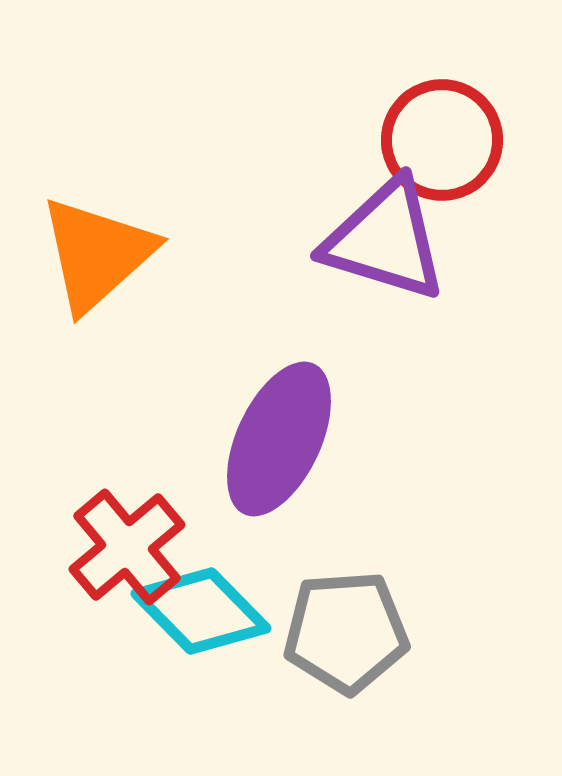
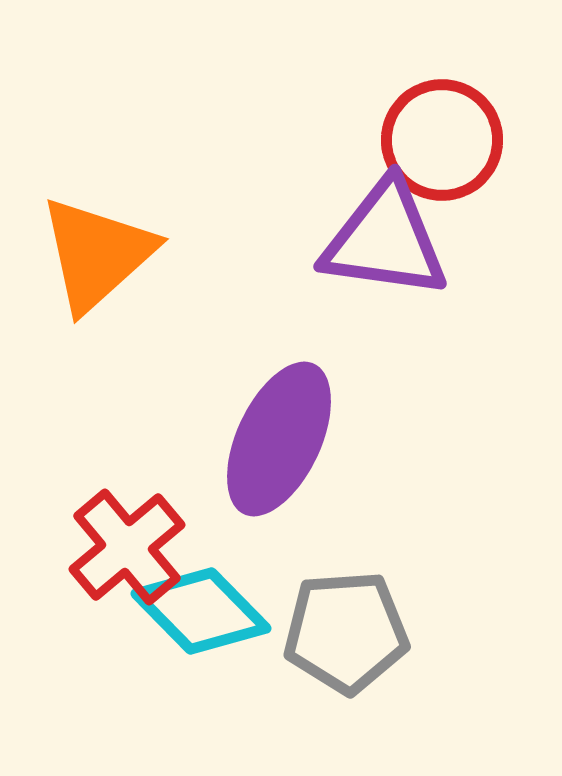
purple triangle: rotated 9 degrees counterclockwise
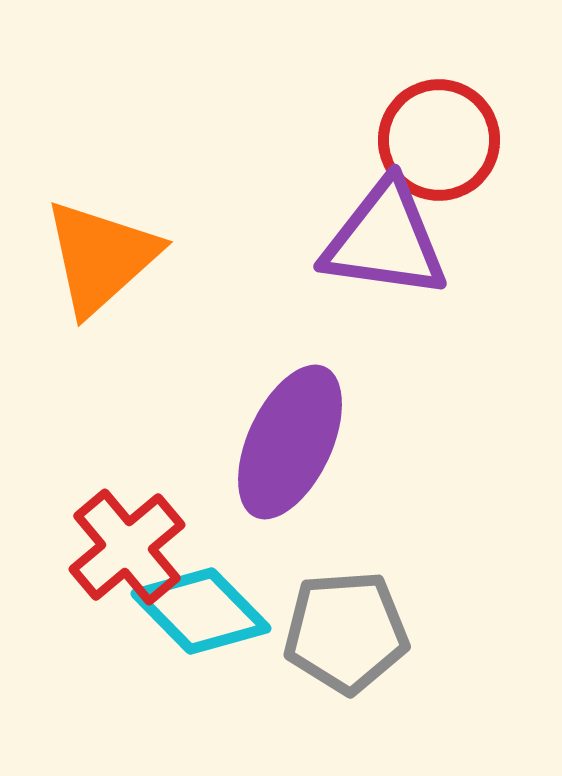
red circle: moved 3 px left
orange triangle: moved 4 px right, 3 px down
purple ellipse: moved 11 px right, 3 px down
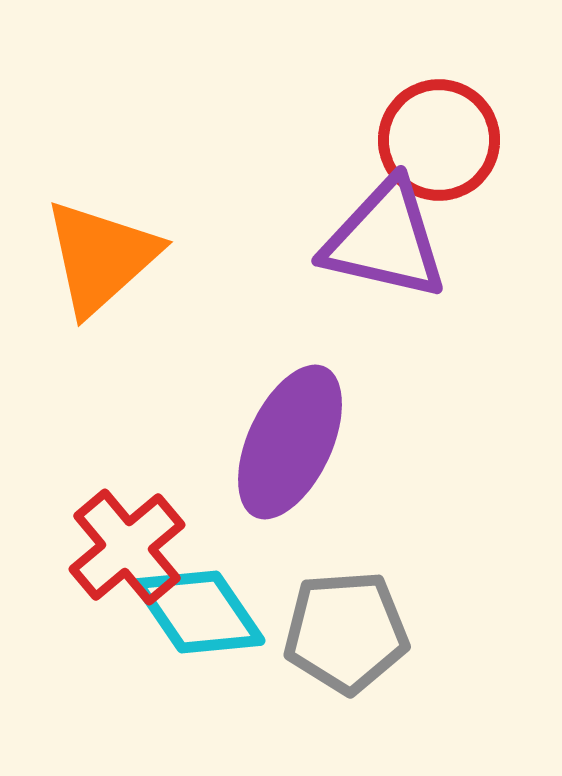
purple triangle: rotated 5 degrees clockwise
cyan diamond: moved 2 px left, 1 px down; rotated 10 degrees clockwise
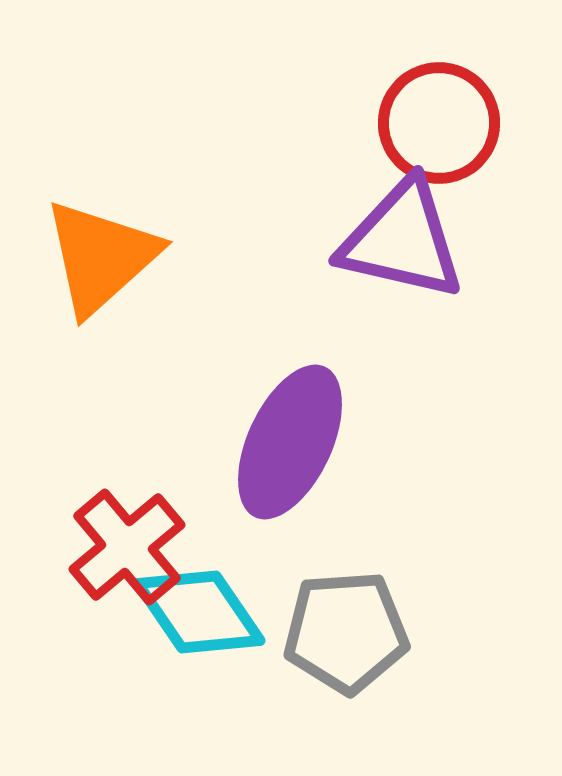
red circle: moved 17 px up
purple triangle: moved 17 px right
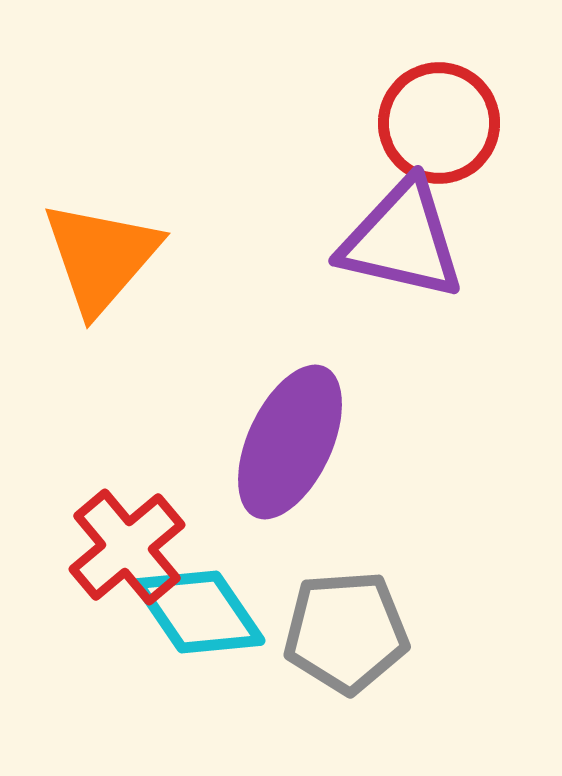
orange triangle: rotated 7 degrees counterclockwise
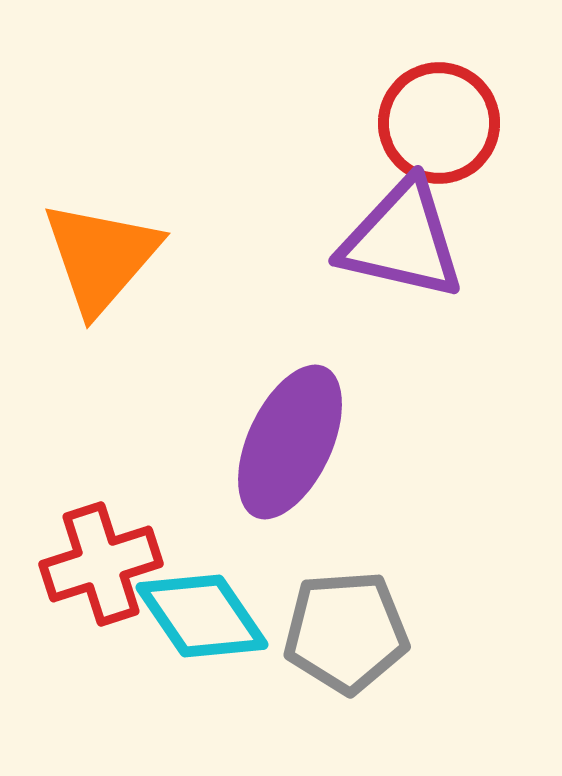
red cross: moved 26 px left, 17 px down; rotated 22 degrees clockwise
cyan diamond: moved 3 px right, 4 px down
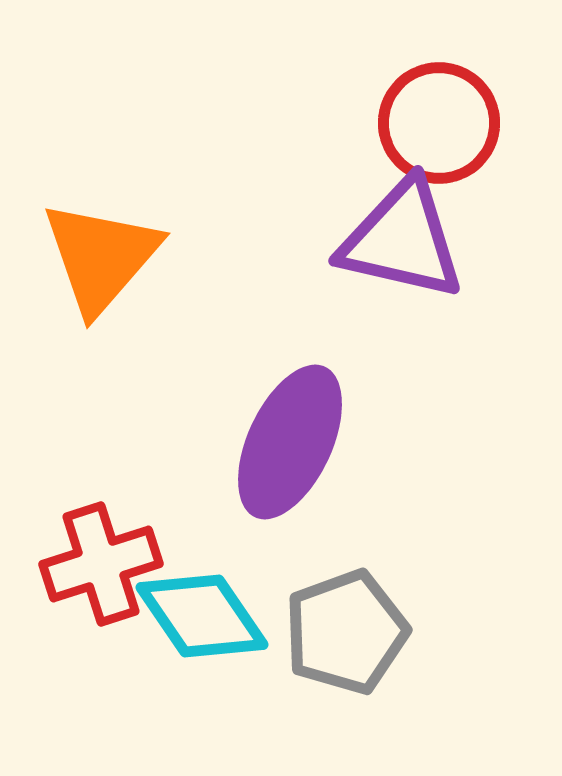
gray pentagon: rotated 16 degrees counterclockwise
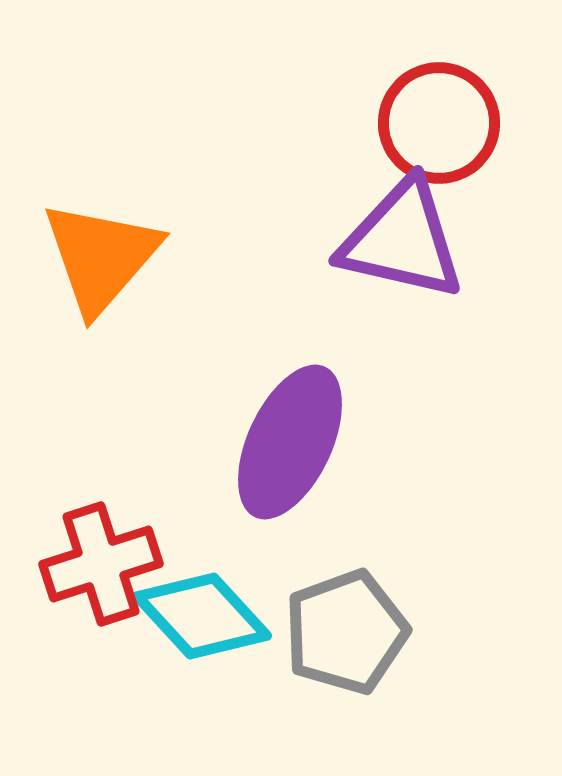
cyan diamond: rotated 8 degrees counterclockwise
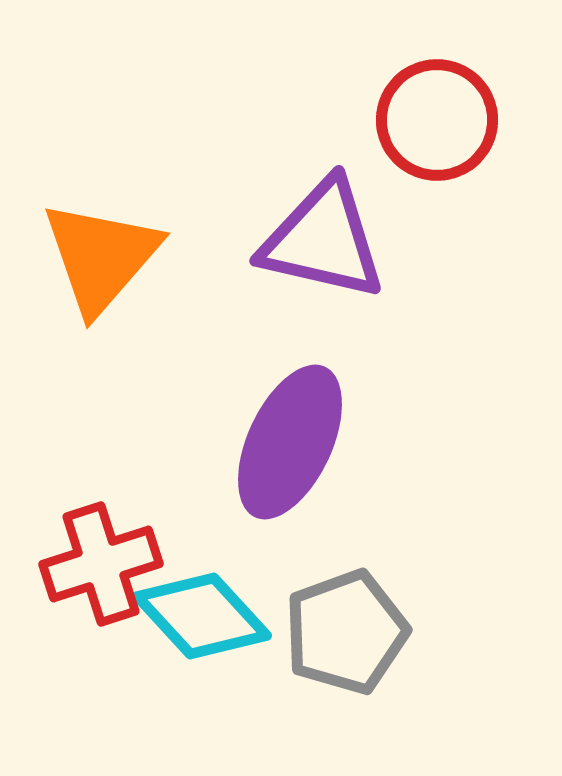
red circle: moved 2 px left, 3 px up
purple triangle: moved 79 px left
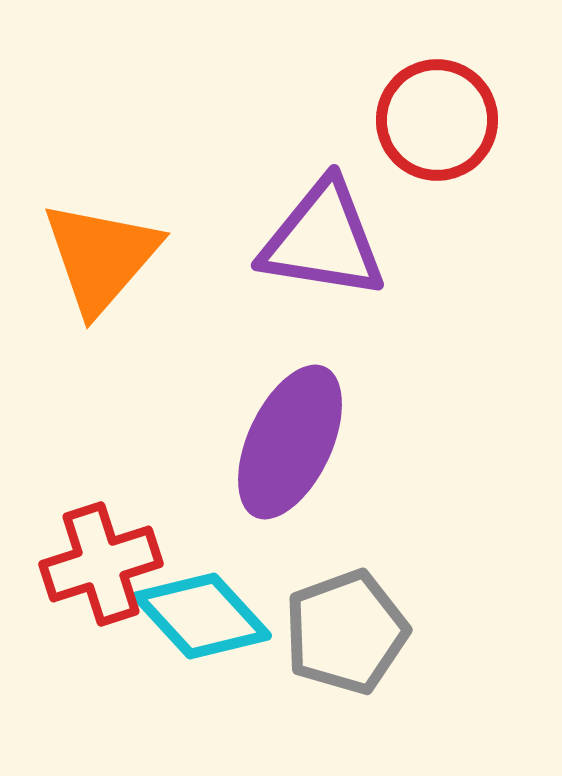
purple triangle: rotated 4 degrees counterclockwise
